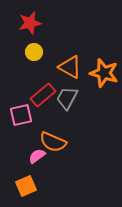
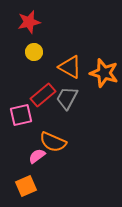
red star: moved 1 px left, 1 px up
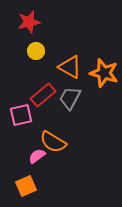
yellow circle: moved 2 px right, 1 px up
gray trapezoid: moved 3 px right
orange semicircle: rotated 8 degrees clockwise
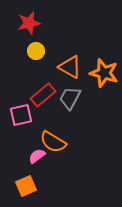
red star: moved 1 px down
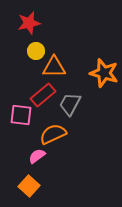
orange triangle: moved 16 px left; rotated 30 degrees counterclockwise
gray trapezoid: moved 6 px down
pink square: rotated 20 degrees clockwise
orange semicircle: moved 8 px up; rotated 124 degrees clockwise
orange square: moved 3 px right; rotated 25 degrees counterclockwise
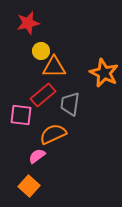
red star: moved 1 px left
yellow circle: moved 5 px right
orange star: rotated 8 degrees clockwise
gray trapezoid: rotated 20 degrees counterclockwise
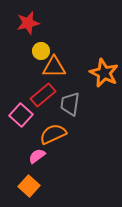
pink square: rotated 35 degrees clockwise
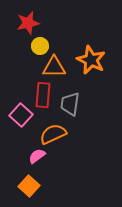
yellow circle: moved 1 px left, 5 px up
orange star: moved 13 px left, 13 px up
red rectangle: rotated 45 degrees counterclockwise
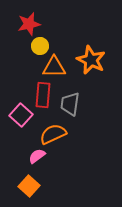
red star: moved 1 px right, 1 px down
